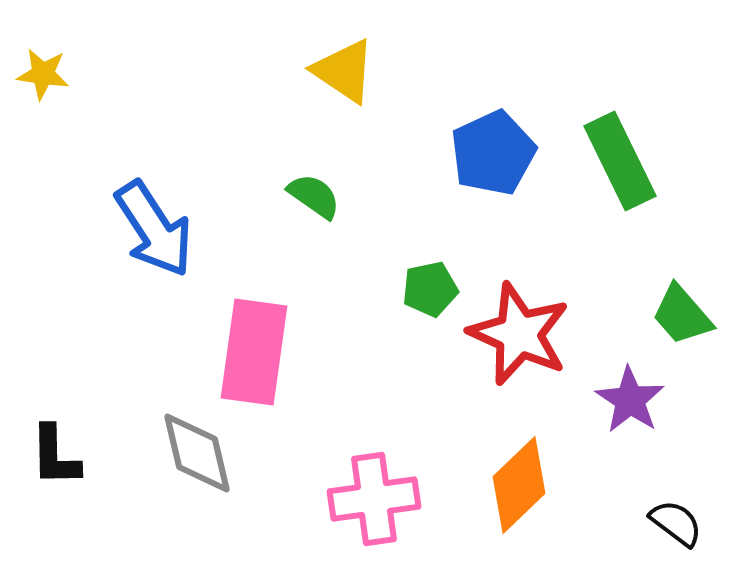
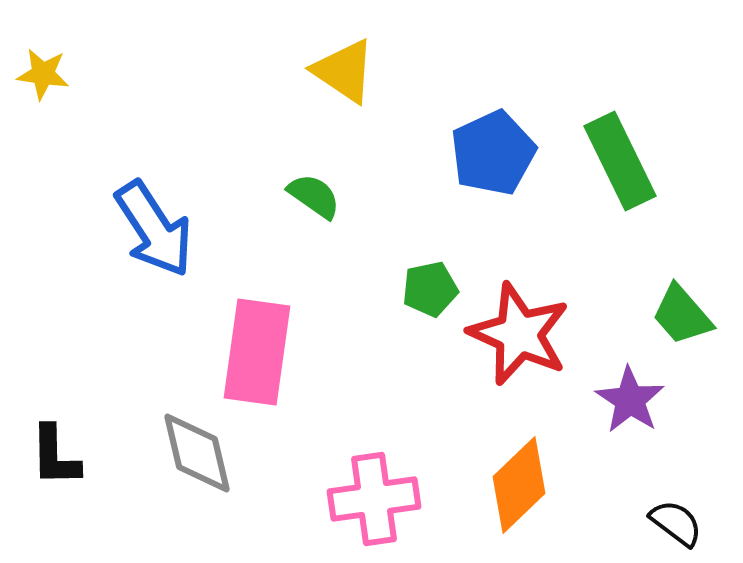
pink rectangle: moved 3 px right
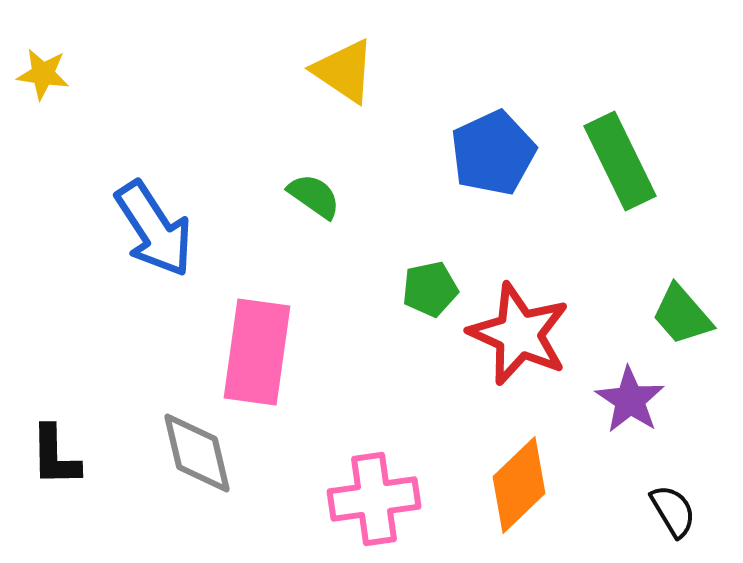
black semicircle: moved 3 px left, 12 px up; rotated 22 degrees clockwise
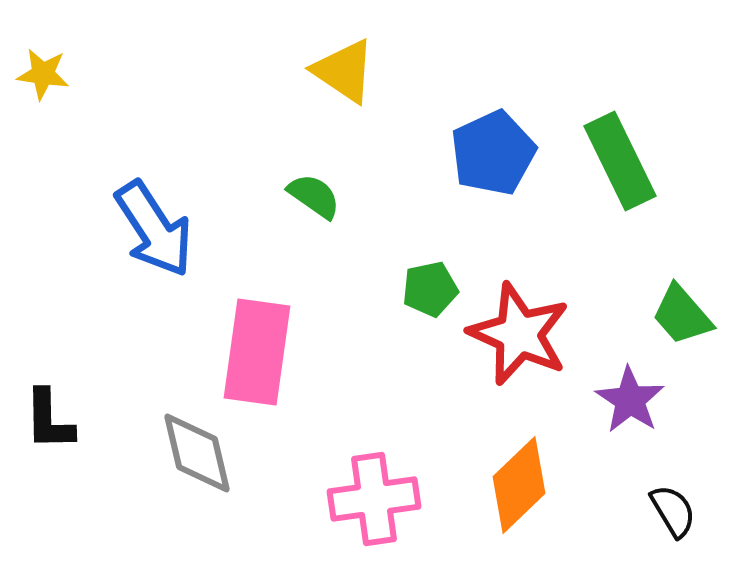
black L-shape: moved 6 px left, 36 px up
